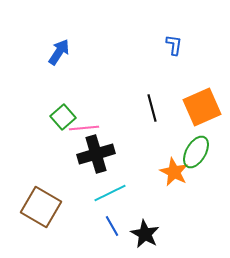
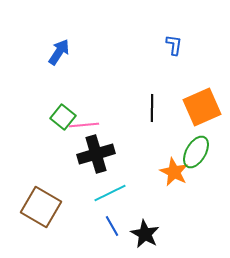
black line: rotated 16 degrees clockwise
green square: rotated 10 degrees counterclockwise
pink line: moved 3 px up
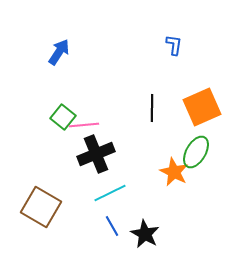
black cross: rotated 6 degrees counterclockwise
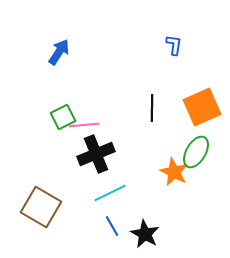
green square: rotated 25 degrees clockwise
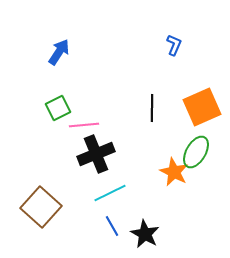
blue L-shape: rotated 15 degrees clockwise
green square: moved 5 px left, 9 px up
brown square: rotated 12 degrees clockwise
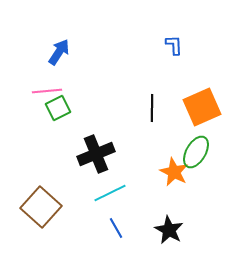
blue L-shape: rotated 25 degrees counterclockwise
pink line: moved 37 px left, 34 px up
blue line: moved 4 px right, 2 px down
black star: moved 24 px right, 4 px up
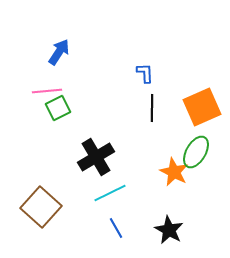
blue L-shape: moved 29 px left, 28 px down
black cross: moved 3 px down; rotated 9 degrees counterclockwise
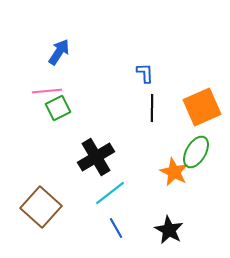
cyan line: rotated 12 degrees counterclockwise
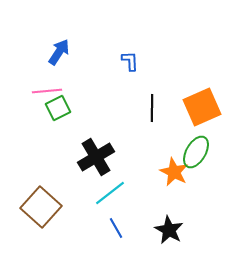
blue L-shape: moved 15 px left, 12 px up
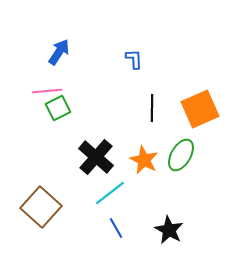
blue L-shape: moved 4 px right, 2 px up
orange square: moved 2 px left, 2 px down
green ellipse: moved 15 px left, 3 px down
black cross: rotated 18 degrees counterclockwise
orange star: moved 30 px left, 12 px up
